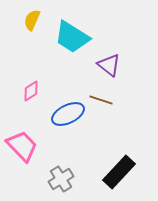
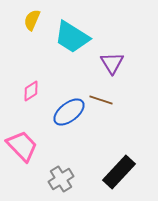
purple triangle: moved 3 px right, 2 px up; rotated 20 degrees clockwise
blue ellipse: moved 1 px right, 2 px up; rotated 12 degrees counterclockwise
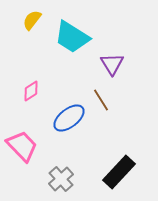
yellow semicircle: rotated 15 degrees clockwise
purple triangle: moved 1 px down
brown line: rotated 40 degrees clockwise
blue ellipse: moved 6 px down
gray cross: rotated 10 degrees counterclockwise
